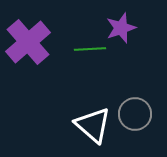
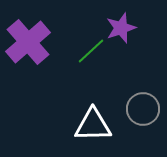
green line: moved 1 px right, 2 px down; rotated 40 degrees counterclockwise
gray circle: moved 8 px right, 5 px up
white triangle: rotated 42 degrees counterclockwise
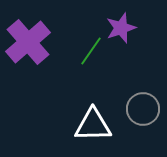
green line: rotated 12 degrees counterclockwise
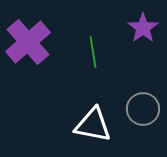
purple star: moved 22 px right; rotated 16 degrees counterclockwise
green line: moved 2 px right, 1 px down; rotated 44 degrees counterclockwise
white triangle: rotated 12 degrees clockwise
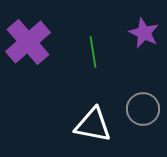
purple star: moved 1 px right, 5 px down; rotated 12 degrees counterclockwise
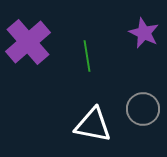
green line: moved 6 px left, 4 px down
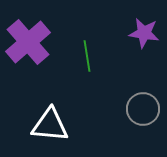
purple star: rotated 16 degrees counterclockwise
white triangle: moved 43 px left; rotated 6 degrees counterclockwise
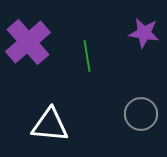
gray circle: moved 2 px left, 5 px down
